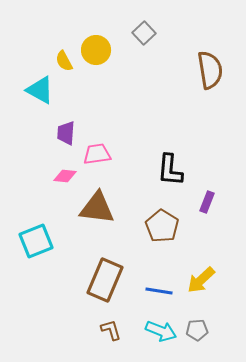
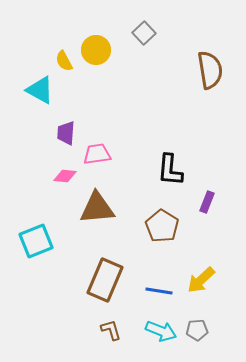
brown triangle: rotated 12 degrees counterclockwise
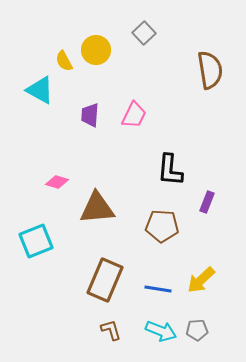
purple trapezoid: moved 24 px right, 18 px up
pink trapezoid: moved 37 px right, 39 px up; rotated 124 degrees clockwise
pink diamond: moved 8 px left, 6 px down; rotated 10 degrees clockwise
brown pentagon: rotated 28 degrees counterclockwise
blue line: moved 1 px left, 2 px up
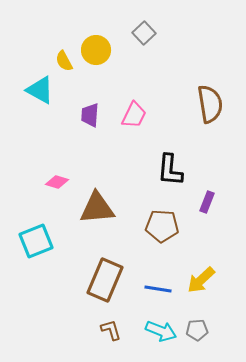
brown semicircle: moved 34 px down
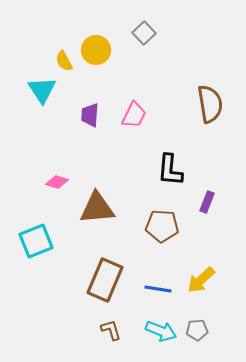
cyan triangle: moved 2 px right; rotated 28 degrees clockwise
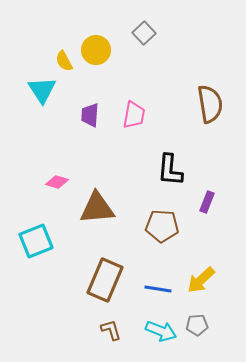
pink trapezoid: rotated 16 degrees counterclockwise
gray pentagon: moved 5 px up
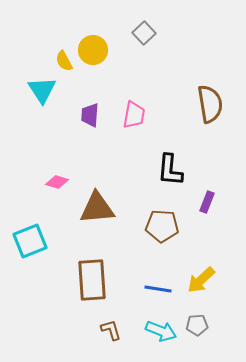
yellow circle: moved 3 px left
cyan square: moved 6 px left
brown rectangle: moved 13 px left; rotated 27 degrees counterclockwise
